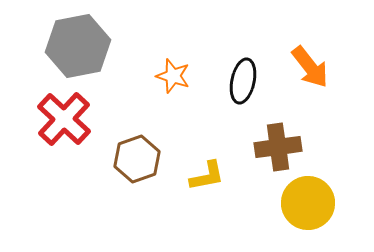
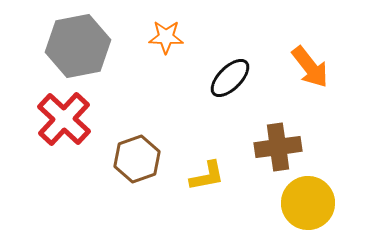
orange star: moved 7 px left, 39 px up; rotated 16 degrees counterclockwise
black ellipse: moved 13 px left, 3 px up; rotated 33 degrees clockwise
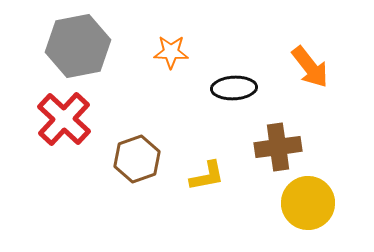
orange star: moved 5 px right, 15 px down
black ellipse: moved 4 px right, 10 px down; rotated 42 degrees clockwise
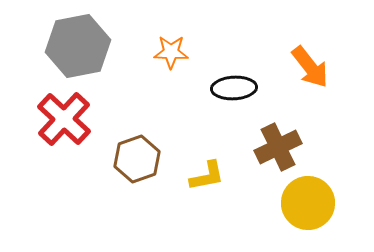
brown cross: rotated 18 degrees counterclockwise
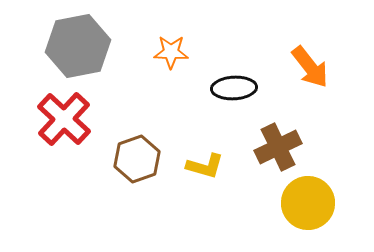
yellow L-shape: moved 2 px left, 10 px up; rotated 27 degrees clockwise
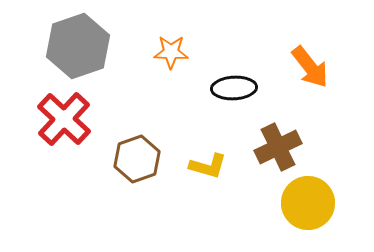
gray hexagon: rotated 8 degrees counterclockwise
yellow L-shape: moved 3 px right
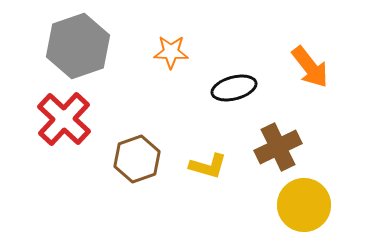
black ellipse: rotated 12 degrees counterclockwise
yellow circle: moved 4 px left, 2 px down
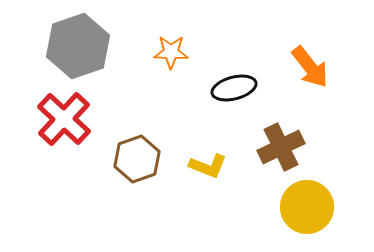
brown cross: moved 3 px right
yellow L-shape: rotated 6 degrees clockwise
yellow circle: moved 3 px right, 2 px down
